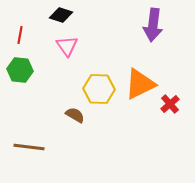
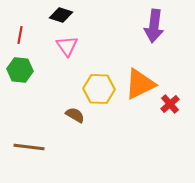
purple arrow: moved 1 px right, 1 px down
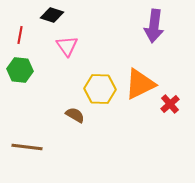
black diamond: moved 9 px left
yellow hexagon: moved 1 px right
brown line: moved 2 px left
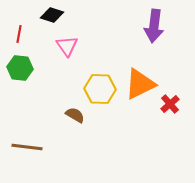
red line: moved 1 px left, 1 px up
green hexagon: moved 2 px up
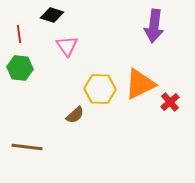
red line: rotated 18 degrees counterclockwise
red cross: moved 2 px up
brown semicircle: rotated 108 degrees clockwise
